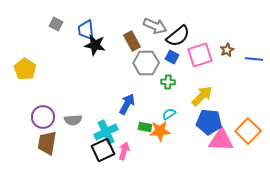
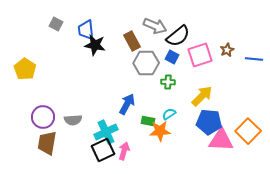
green rectangle: moved 3 px right, 6 px up
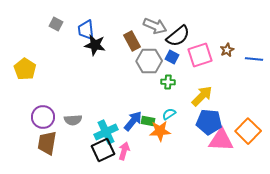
gray hexagon: moved 3 px right, 2 px up
blue arrow: moved 6 px right, 17 px down; rotated 10 degrees clockwise
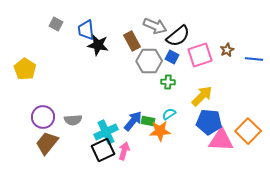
black star: moved 3 px right
brown trapezoid: rotated 30 degrees clockwise
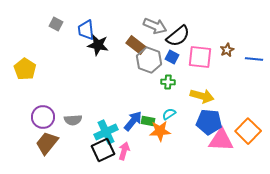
brown rectangle: moved 4 px right, 4 px down; rotated 24 degrees counterclockwise
pink square: moved 2 px down; rotated 25 degrees clockwise
gray hexagon: moved 1 px up; rotated 20 degrees clockwise
yellow arrow: rotated 60 degrees clockwise
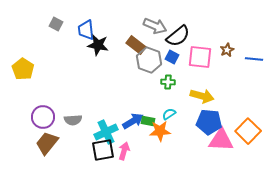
yellow pentagon: moved 2 px left
blue arrow: rotated 20 degrees clockwise
black square: rotated 15 degrees clockwise
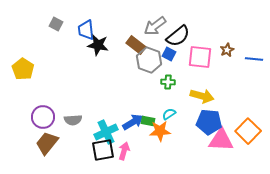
gray arrow: rotated 120 degrees clockwise
blue square: moved 3 px left, 3 px up
blue arrow: moved 1 px down
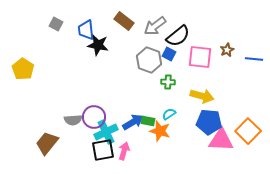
brown rectangle: moved 12 px left, 24 px up
purple circle: moved 51 px right
orange star: rotated 20 degrees clockwise
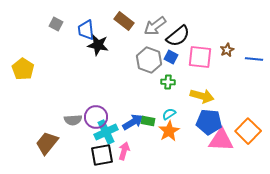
blue square: moved 2 px right, 3 px down
purple circle: moved 2 px right
orange star: moved 9 px right; rotated 25 degrees clockwise
black square: moved 1 px left, 5 px down
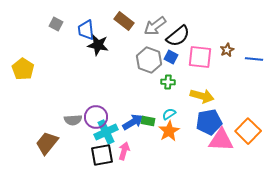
blue pentagon: rotated 15 degrees counterclockwise
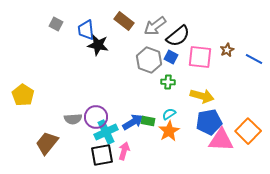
blue line: rotated 24 degrees clockwise
yellow pentagon: moved 26 px down
gray semicircle: moved 1 px up
